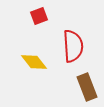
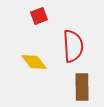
brown rectangle: moved 5 px left; rotated 20 degrees clockwise
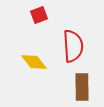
red square: moved 1 px up
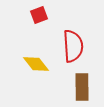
yellow diamond: moved 2 px right, 2 px down
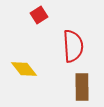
red square: rotated 12 degrees counterclockwise
yellow diamond: moved 12 px left, 5 px down
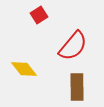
red semicircle: rotated 44 degrees clockwise
brown rectangle: moved 5 px left
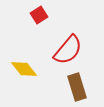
red semicircle: moved 5 px left, 4 px down
brown rectangle: rotated 16 degrees counterclockwise
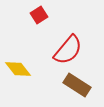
yellow diamond: moved 6 px left
brown rectangle: moved 2 px up; rotated 40 degrees counterclockwise
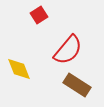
yellow diamond: moved 1 px right; rotated 16 degrees clockwise
